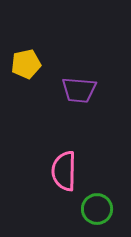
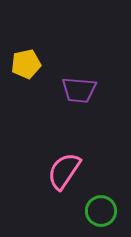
pink semicircle: rotated 33 degrees clockwise
green circle: moved 4 px right, 2 px down
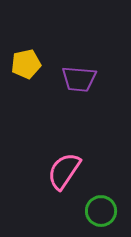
purple trapezoid: moved 11 px up
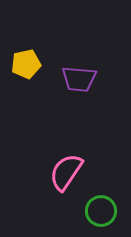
pink semicircle: moved 2 px right, 1 px down
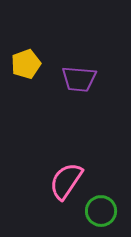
yellow pentagon: rotated 8 degrees counterclockwise
pink semicircle: moved 9 px down
